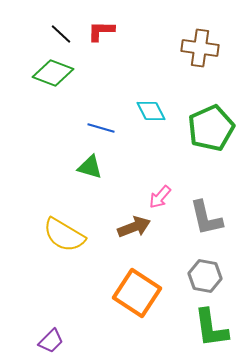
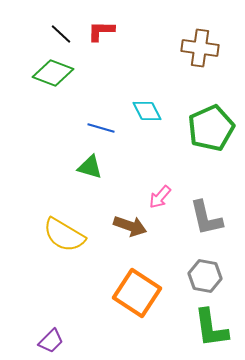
cyan diamond: moved 4 px left
brown arrow: moved 4 px left, 1 px up; rotated 40 degrees clockwise
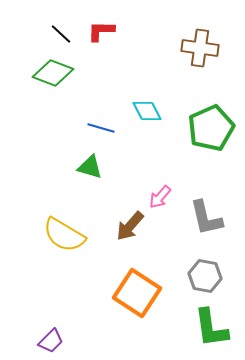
brown arrow: rotated 112 degrees clockwise
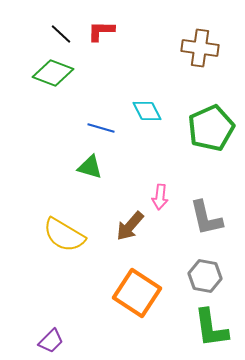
pink arrow: rotated 35 degrees counterclockwise
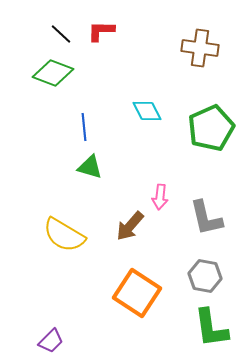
blue line: moved 17 px left, 1 px up; rotated 68 degrees clockwise
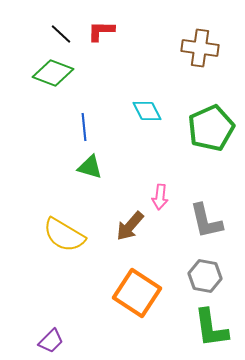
gray L-shape: moved 3 px down
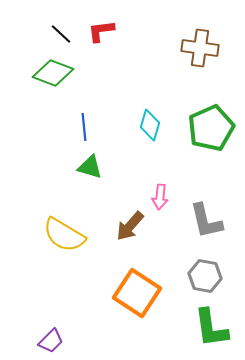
red L-shape: rotated 8 degrees counterclockwise
cyan diamond: moved 3 px right, 14 px down; rotated 44 degrees clockwise
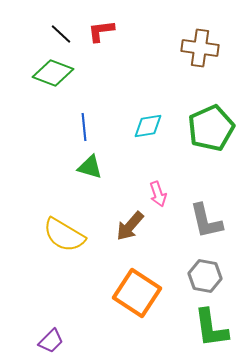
cyan diamond: moved 2 px left, 1 px down; rotated 64 degrees clockwise
pink arrow: moved 2 px left, 3 px up; rotated 25 degrees counterclockwise
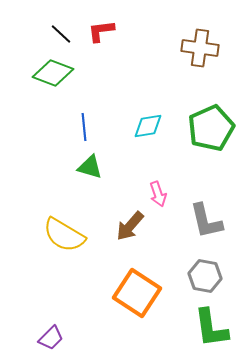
purple trapezoid: moved 3 px up
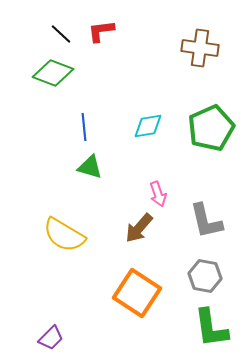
brown arrow: moved 9 px right, 2 px down
